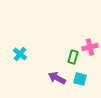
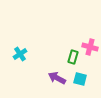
pink cross: rotated 28 degrees clockwise
cyan cross: rotated 16 degrees clockwise
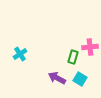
pink cross: rotated 21 degrees counterclockwise
cyan square: rotated 16 degrees clockwise
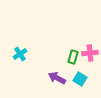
pink cross: moved 6 px down
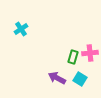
cyan cross: moved 1 px right, 25 px up
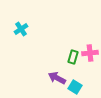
cyan square: moved 5 px left, 8 px down
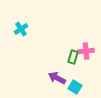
pink cross: moved 4 px left, 2 px up
